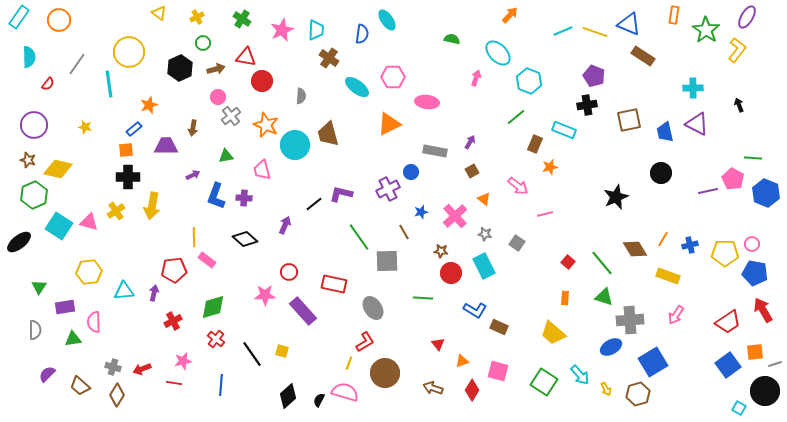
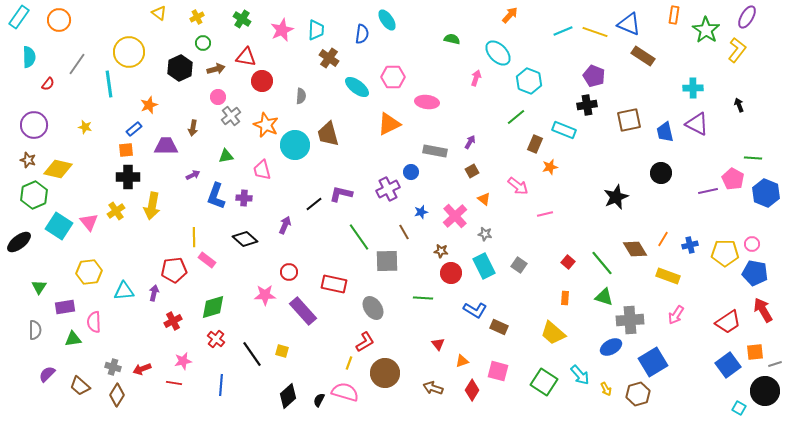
pink triangle at (89, 222): rotated 36 degrees clockwise
gray square at (517, 243): moved 2 px right, 22 px down
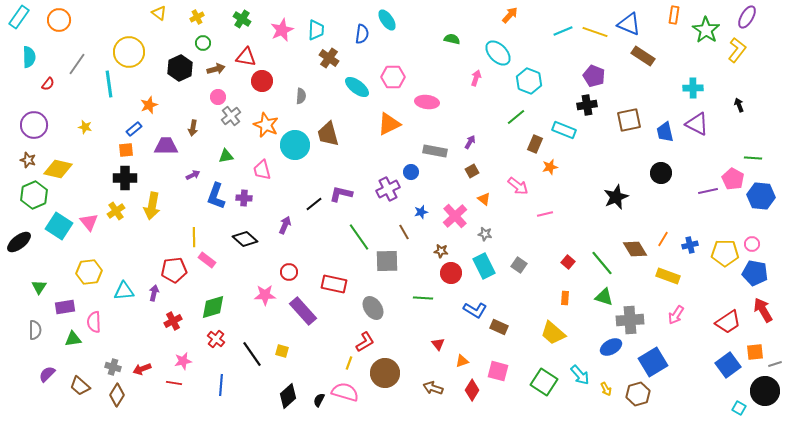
black cross at (128, 177): moved 3 px left, 1 px down
blue hexagon at (766, 193): moved 5 px left, 3 px down; rotated 16 degrees counterclockwise
